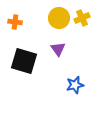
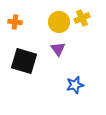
yellow circle: moved 4 px down
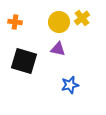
yellow cross: rotated 14 degrees counterclockwise
purple triangle: rotated 42 degrees counterclockwise
blue star: moved 5 px left
